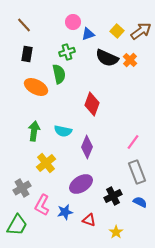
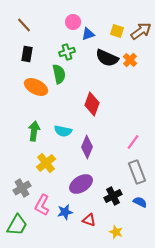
yellow square: rotated 24 degrees counterclockwise
yellow star: rotated 16 degrees counterclockwise
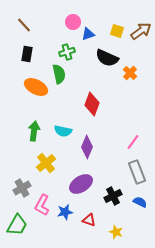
orange cross: moved 13 px down
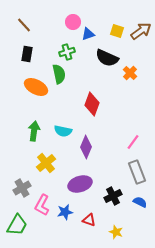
purple diamond: moved 1 px left
purple ellipse: moved 1 px left; rotated 15 degrees clockwise
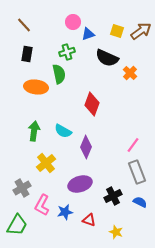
orange ellipse: rotated 20 degrees counterclockwise
cyan semicircle: rotated 18 degrees clockwise
pink line: moved 3 px down
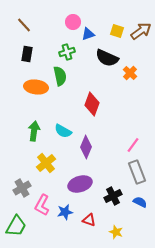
green semicircle: moved 1 px right, 2 px down
green trapezoid: moved 1 px left, 1 px down
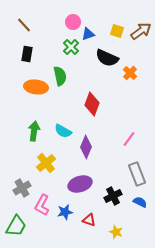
green cross: moved 4 px right, 5 px up; rotated 28 degrees counterclockwise
pink line: moved 4 px left, 6 px up
gray rectangle: moved 2 px down
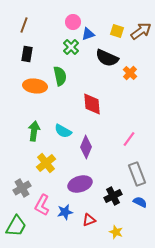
brown line: rotated 63 degrees clockwise
orange ellipse: moved 1 px left, 1 px up
red diamond: rotated 25 degrees counterclockwise
red triangle: rotated 40 degrees counterclockwise
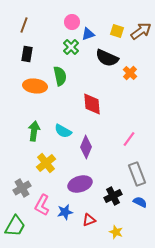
pink circle: moved 1 px left
green trapezoid: moved 1 px left
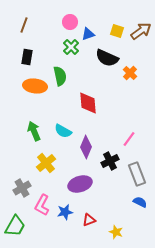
pink circle: moved 2 px left
black rectangle: moved 3 px down
red diamond: moved 4 px left, 1 px up
green arrow: rotated 30 degrees counterclockwise
black cross: moved 3 px left, 35 px up
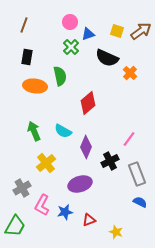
red diamond: rotated 55 degrees clockwise
